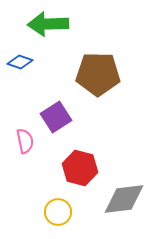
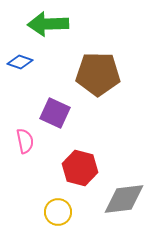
purple square: moved 1 px left, 4 px up; rotated 32 degrees counterclockwise
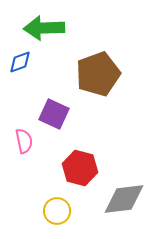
green arrow: moved 4 px left, 4 px down
blue diamond: rotated 40 degrees counterclockwise
brown pentagon: rotated 21 degrees counterclockwise
purple square: moved 1 px left, 1 px down
pink semicircle: moved 1 px left
yellow circle: moved 1 px left, 1 px up
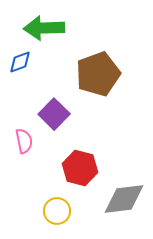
purple square: rotated 20 degrees clockwise
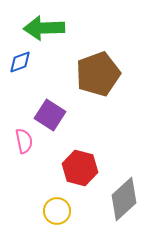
purple square: moved 4 px left, 1 px down; rotated 12 degrees counterclockwise
gray diamond: rotated 36 degrees counterclockwise
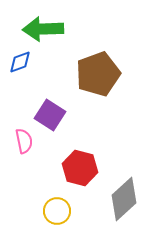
green arrow: moved 1 px left, 1 px down
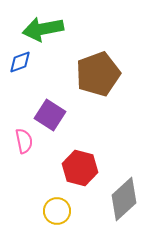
green arrow: rotated 9 degrees counterclockwise
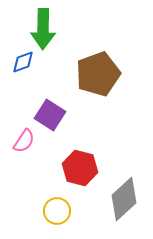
green arrow: rotated 78 degrees counterclockwise
blue diamond: moved 3 px right
pink semicircle: rotated 45 degrees clockwise
